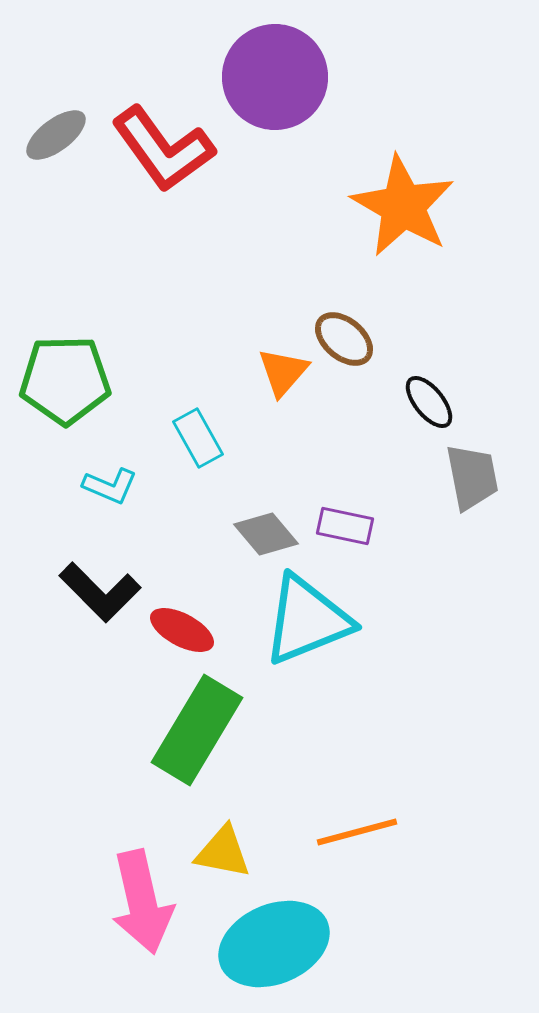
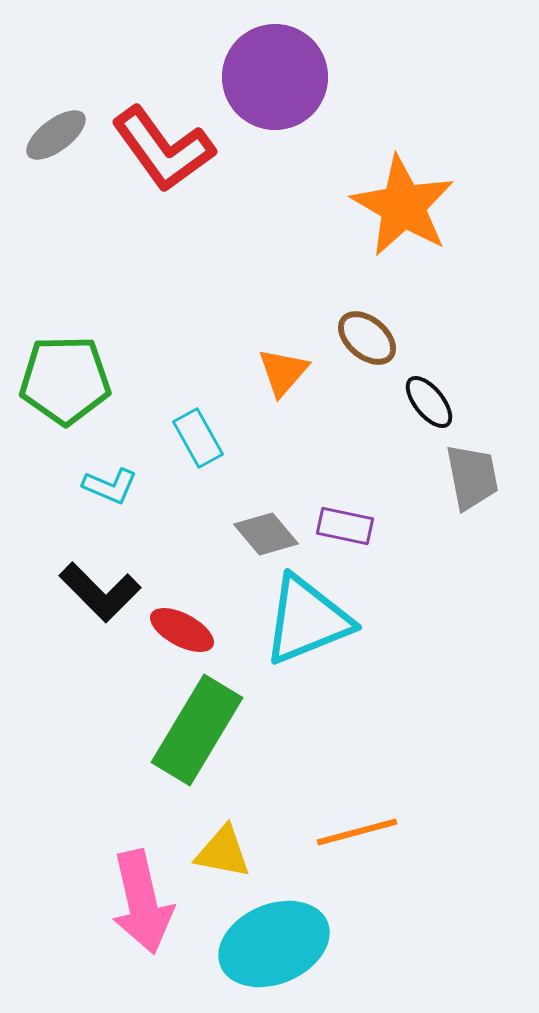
brown ellipse: moved 23 px right, 1 px up
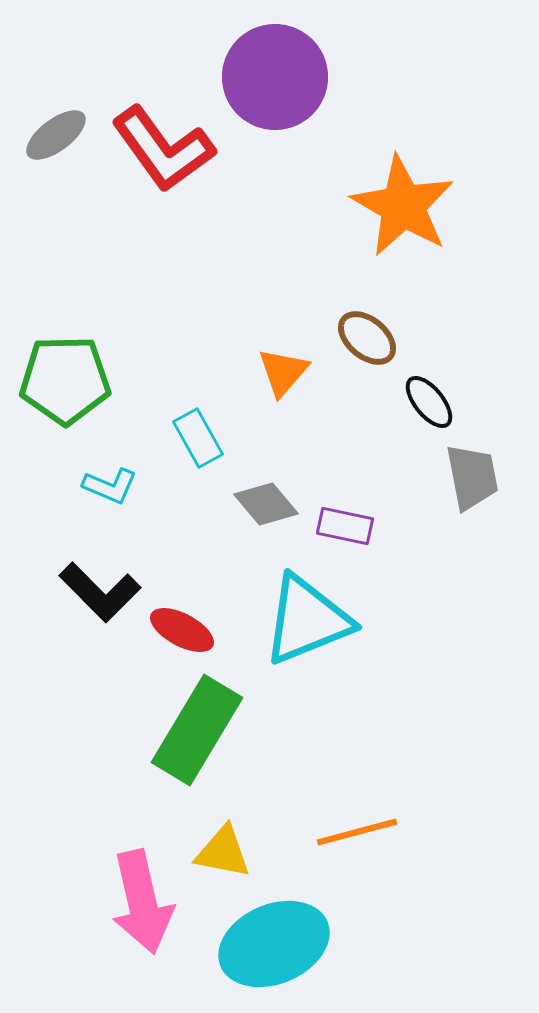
gray diamond: moved 30 px up
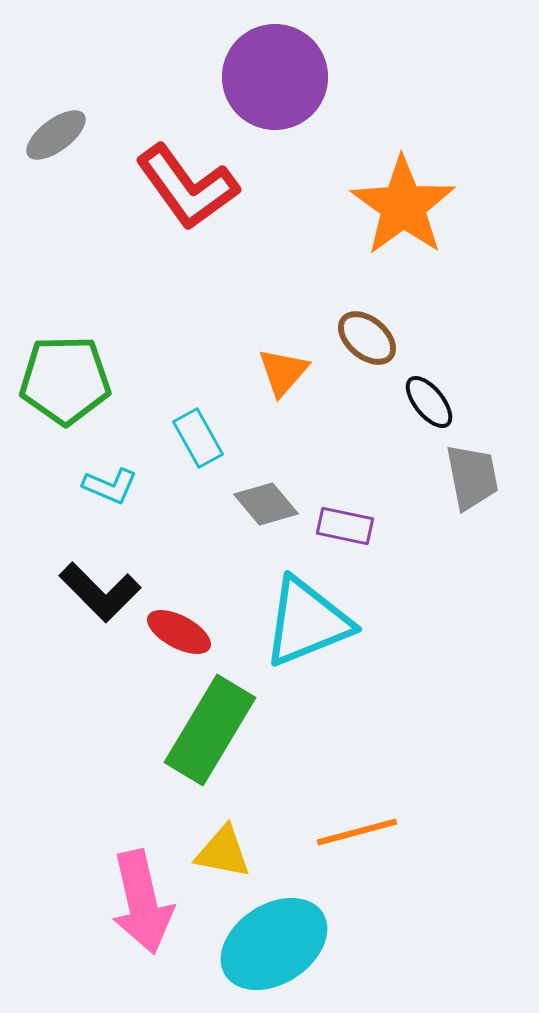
red L-shape: moved 24 px right, 38 px down
orange star: rotated 6 degrees clockwise
cyan triangle: moved 2 px down
red ellipse: moved 3 px left, 2 px down
green rectangle: moved 13 px right
cyan ellipse: rotated 10 degrees counterclockwise
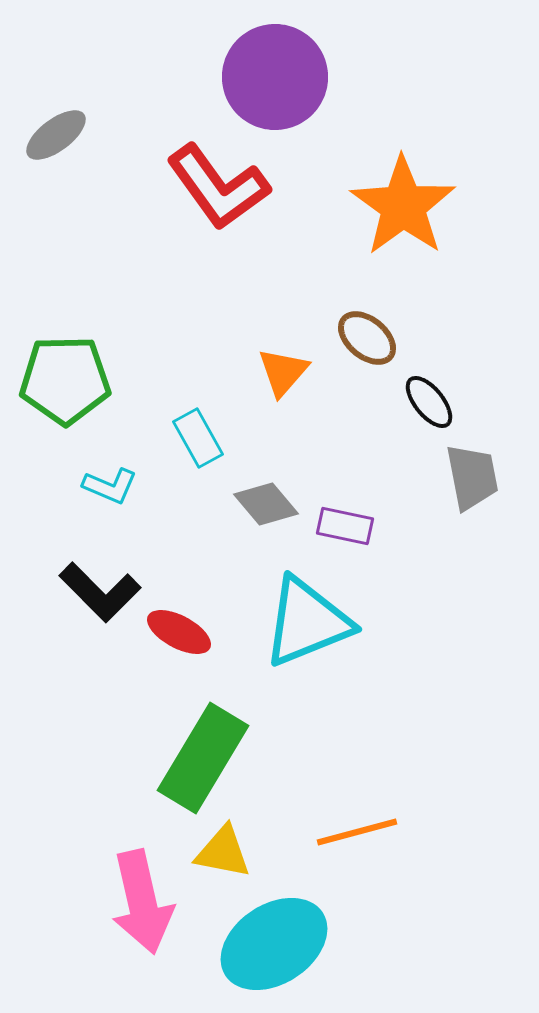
red L-shape: moved 31 px right
green rectangle: moved 7 px left, 28 px down
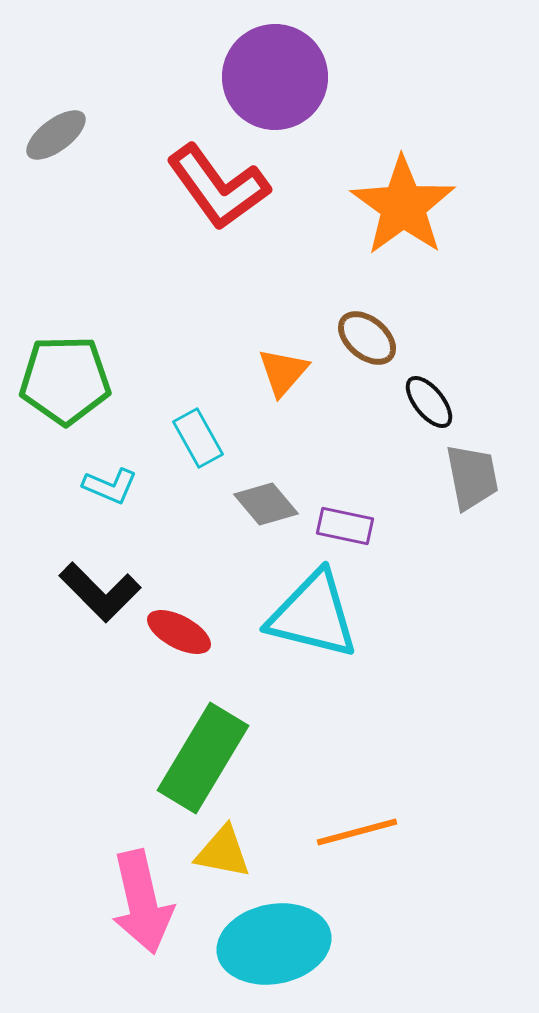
cyan triangle: moved 6 px right, 7 px up; rotated 36 degrees clockwise
cyan ellipse: rotated 22 degrees clockwise
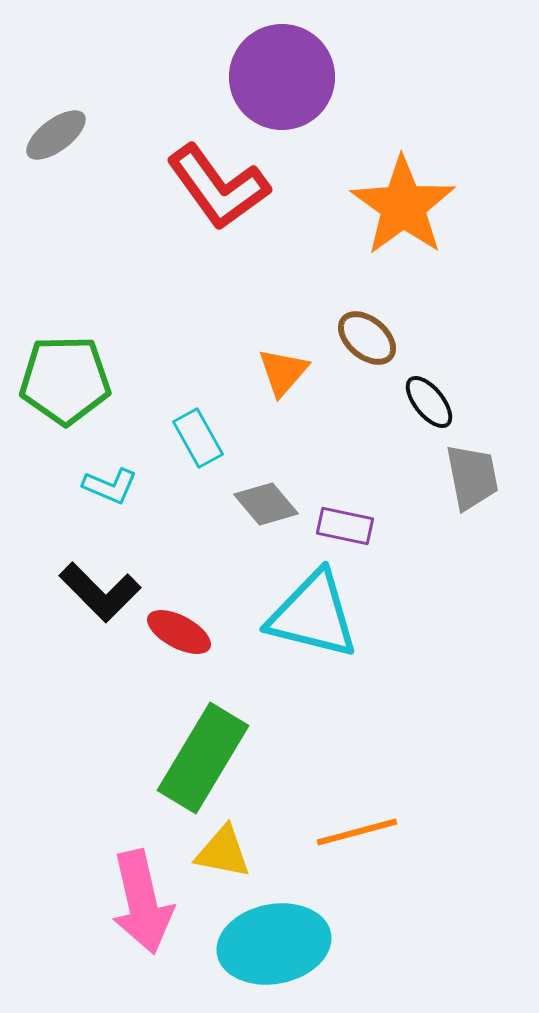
purple circle: moved 7 px right
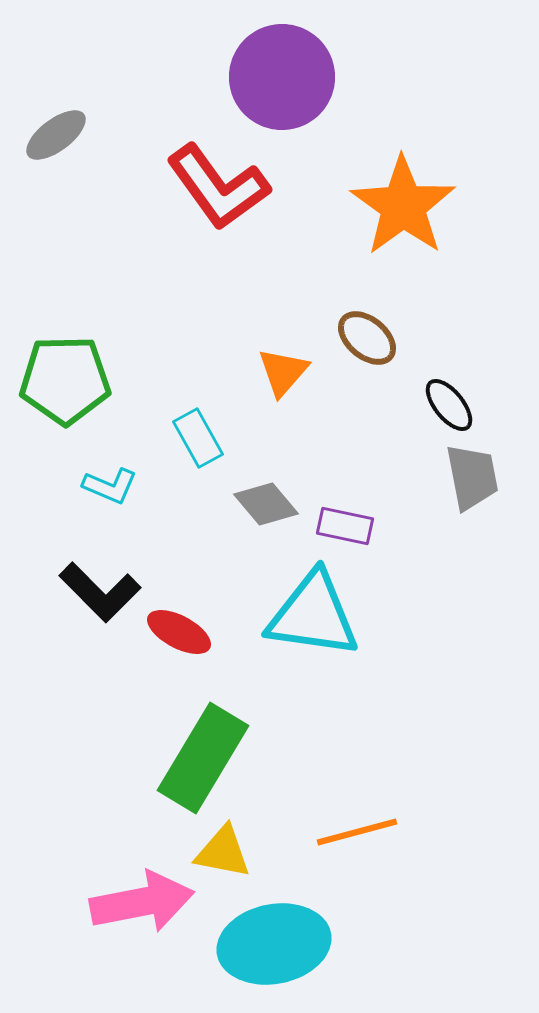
black ellipse: moved 20 px right, 3 px down
cyan triangle: rotated 6 degrees counterclockwise
pink arrow: rotated 88 degrees counterclockwise
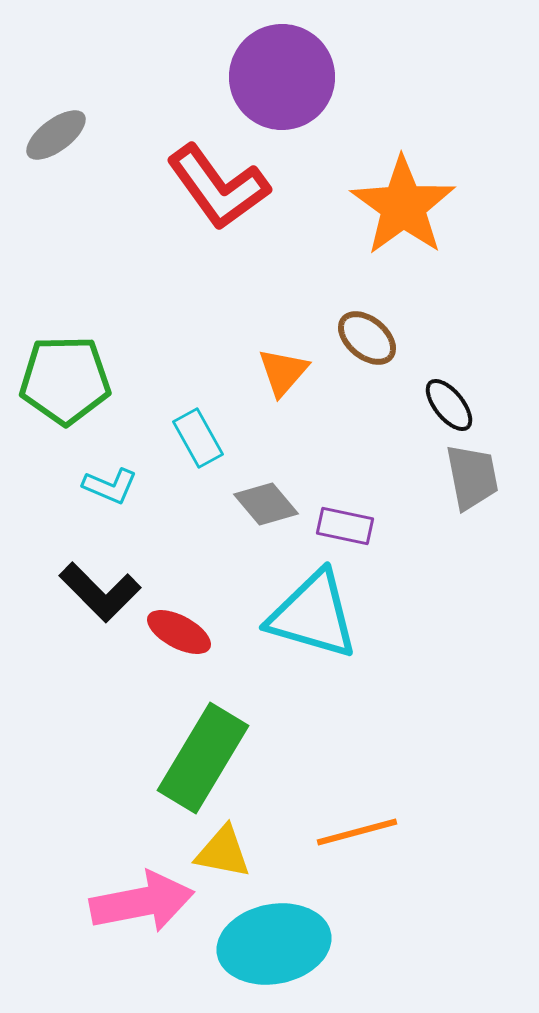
cyan triangle: rotated 8 degrees clockwise
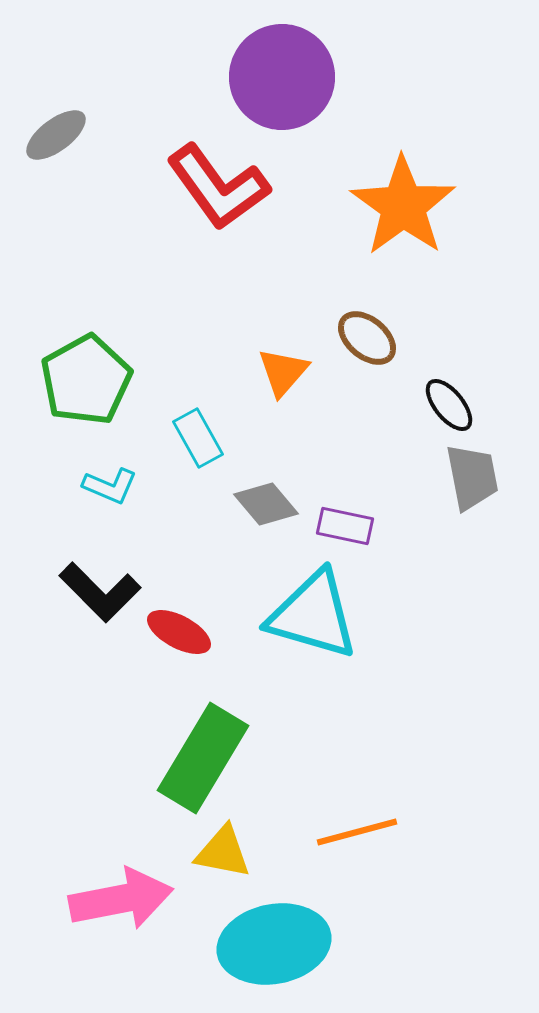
green pentagon: moved 21 px right; rotated 28 degrees counterclockwise
pink arrow: moved 21 px left, 3 px up
